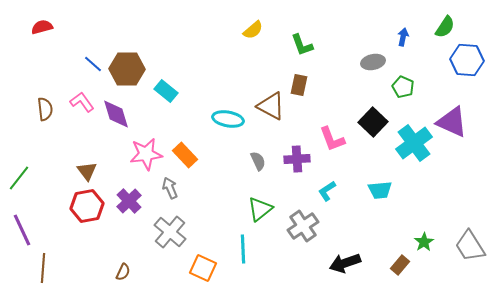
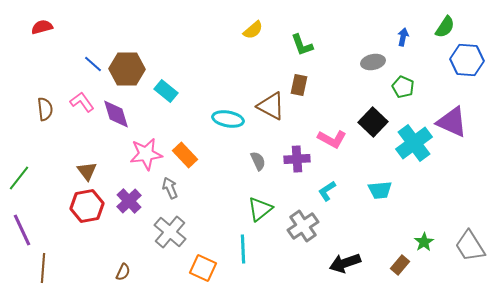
pink L-shape at (332, 139): rotated 40 degrees counterclockwise
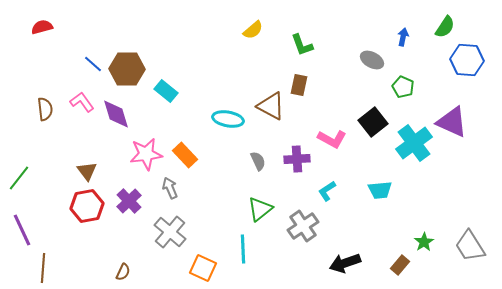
gray ellipse at (373, 62): moved 1 px left, 2 px up; rotated 40 degrees clockwise
black square at (373, 122): rotated 8 degrees clockwise
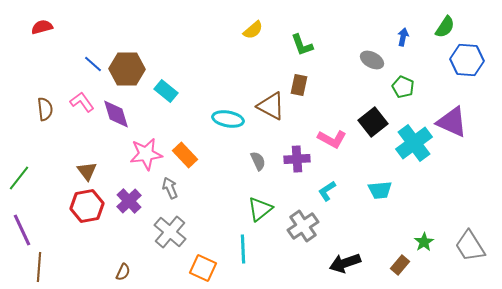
brown line at (43, 268): moved 4 px left, 1 px up
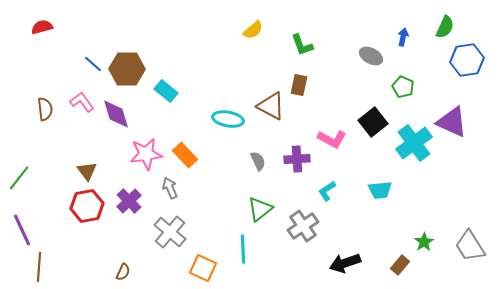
green semicircle at (445, 27): rotated 10 degrees counterclockwise
gray ellipse at (372, 60): moved 1 px left, 4 px up
blue hexagon at (467, 60): rotated 12 degrees counterclockwise
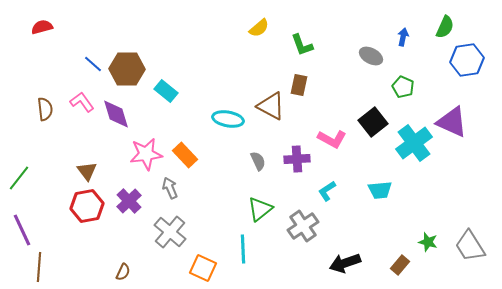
yellow semicircle at (253, 30): moved 6 px right, 2 px up
green star at (424, 242): moved 4 px right; rotated 24 degrees counterclockwise
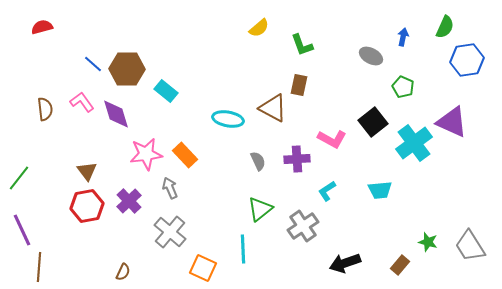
brown triangle at (271, 106): moved 2 px right, 2 px down
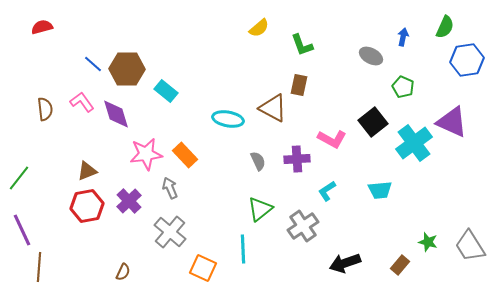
brown triangle at (87, 171): rotated 45 degrees clockwise
